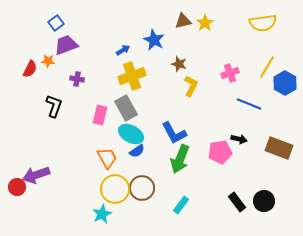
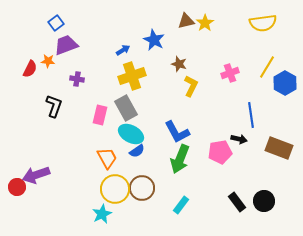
brown triangle: moved 3 px right
blue line: moved 2 px right, 11 px down; rotated 60 degrees clockwise
blue L-shape: moved 3 px right, 1 px up
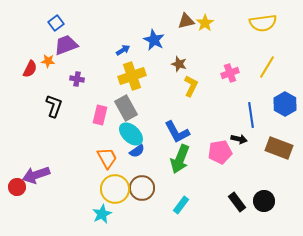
blue hexagon: moved 21 px down
cyan ellipse: rotated 15 degrees clockwise
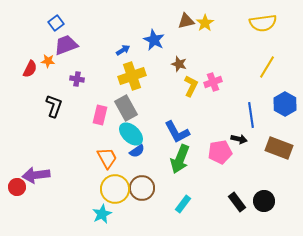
pink cross: moved 17 px left, 9 px down
purple arrow: rotated 12 degrees clockwise
cyan rectangle: moved 2 px right, 1 px up
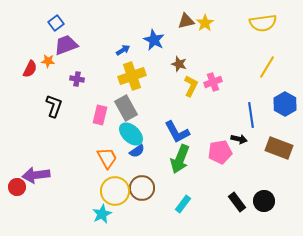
yellow circle: moved 2 px down
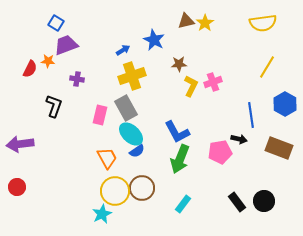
blue square: rotated 21 degrees counterclockwise
brown star: rotated 21 degrees counterclockwise
purple arrow: moved 16 px left, 31 px up
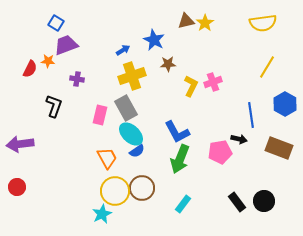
brown star: moved 11 px left
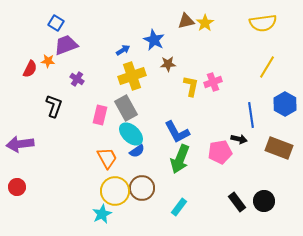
purple cross: rotated 24 degrees clockwise
yellow L-shape: rotated 15 degrees counterclockwise
cyan rectangle: moved 4 px left, 3 px down
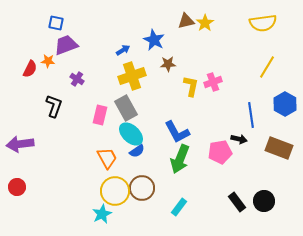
blue square: rotated 21 degrees counterclockwise
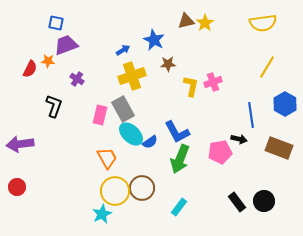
gray rectangle: moved 3 px left, 1 px down
blue semicircle: moved 13 px right, 9 px up
